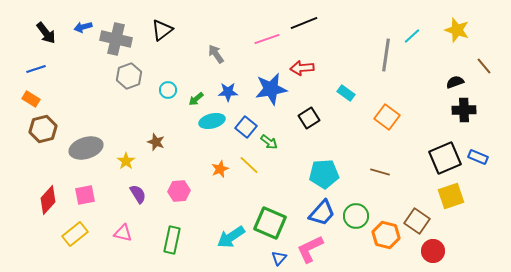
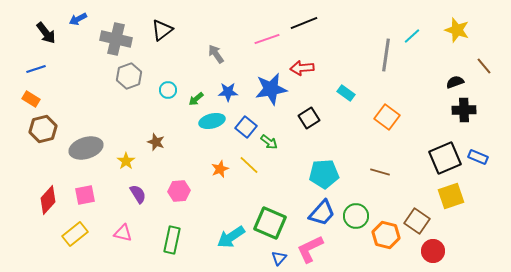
blue arrow at (83, 27): moved 5 px left, 8 px up; rotated 12 degrees counterclockwise
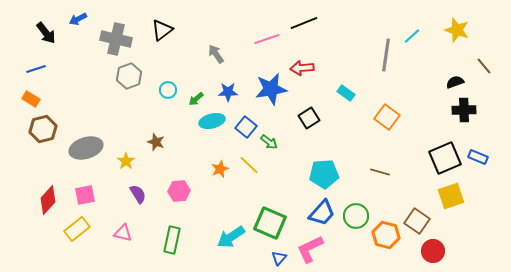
yellow rectangle at (75, 234): moved 2 px right, 5 px up
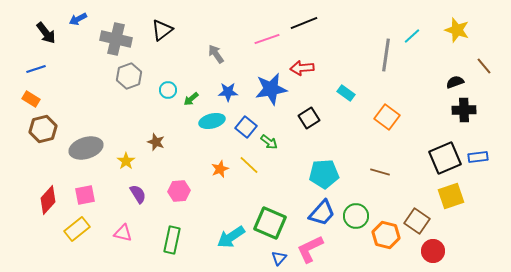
green arrow at (196, 99): moved 5 px left
blue rectangle at (478, 157): rotated 30 degrees counterclockwise
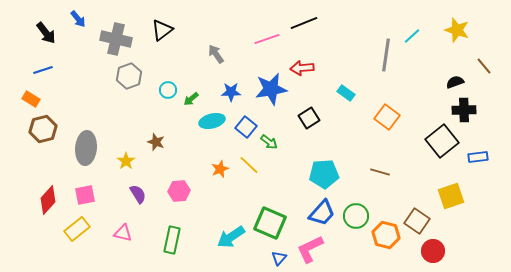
blue arrow at (78, 19): rotated 102 degrees counterclockwise
blue line at (36, 69): moved 7 px right, 1 px down
blue star at (228, 92): moved 3 px right
gray ellipse at (86, 148): rotated 68 degrees counterclockwise
black square at (445, 158): moved 3 px left, 17 px up; rotated 16 degrees counterclockwise
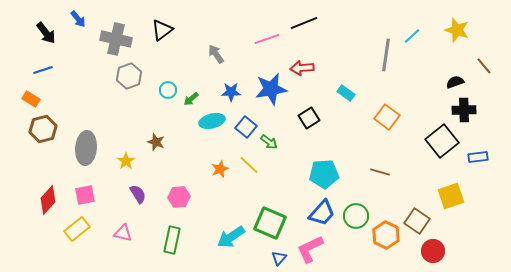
pink hexagon at (179, 191): moved 6 px down
orange hexagon at (386, 235): rotated 12 degrees clockwise
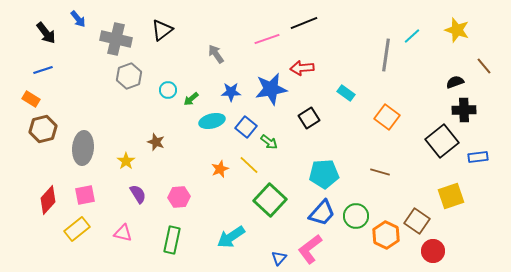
gray ellipse at (86, 148): moved 3 px left
green square at (270, 223): moved 23 px up; rotated 20 degrees clockwise
pink L-shape at (310, 249): rotated 12 degrees counterclockwise
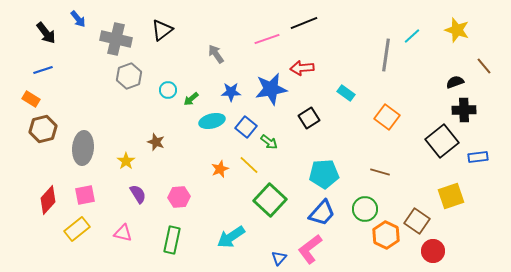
green circle at (356, 216): moved 9 px right, 7 px up
